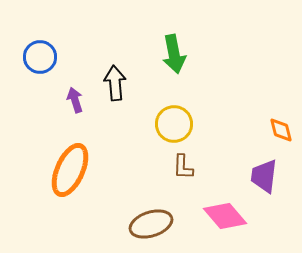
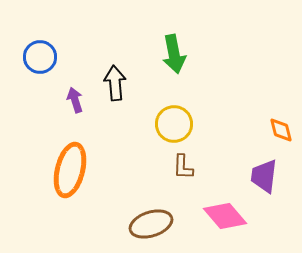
orange ellipse: rotated 10 degrees counterclockwise
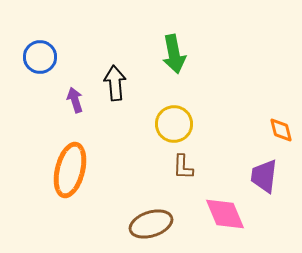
pink diamond: moved 2 px up; rotated 18 degrees clockwise
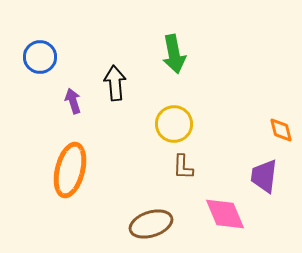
purple arrow: moved 2 px left, 1 px down
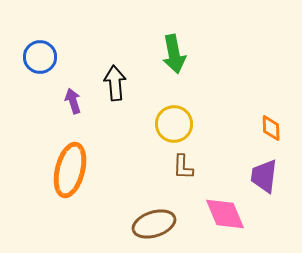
orange diamond: moved 10 px left, 2 px up; rotated 12 degrees clockwise
brown ellipse: moved 3 px right
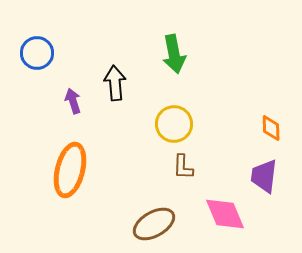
blue circle: moved 3 px left, 4 px up
brown ellipse: rotated 12 degrees counterclockwise
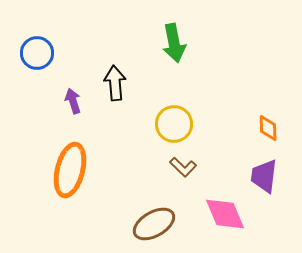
green arrow: moved 11 px up
orange diamond: moved 3 px left
brown L-shape: rotated 48 degrees counterclockwise
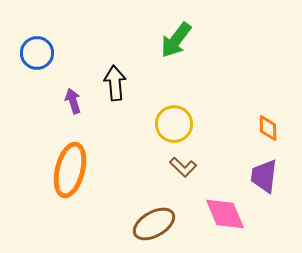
green arrow: moved 2 px right, 3 px up; rotated 48 degrees clockwise
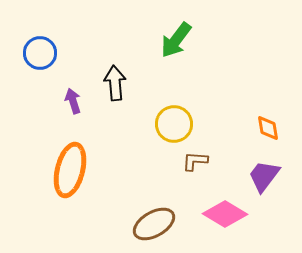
blue circle: moved 3 px right
orange diamond: rotated 8 degrees counterclockwise
brown L-shape: moved 12 px right, 6 px up; rotated 140 degrees clockwise
purple trapezoid: rotated 30 degrees clockwise
pink diamond: rotated 36 degrees counterclockwise
